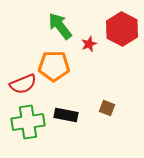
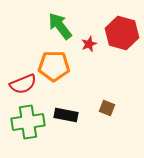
red hexagon: moved 4 px down; rotated 12 degrees counterclockwise
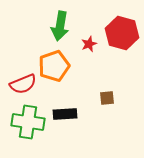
green arrow: rotated 132 degrees counterclockwise
orange pentagon: rotated 20 degrees counterclockwise
brown square: moved 10 px up; rotated 28 degrees counterclockwise
black rectangle: moved 1 px left, 1 px up; rotated 15 degrees counterclockwise
green cross: rotated 16 degrees clockwise
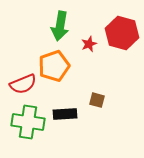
brown square: moved 10 px left, 2 px down; rotated 21 degrees clockwise
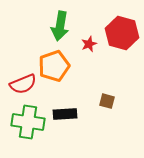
brown square: moved 10 px right, 1 px down
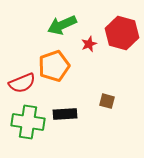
green arrow: moved 2 px right, 1 px up; rotated 56 degrees clockwise
red semicircle: moved 1 px left, 1 px up
